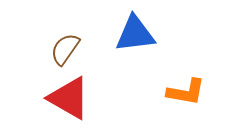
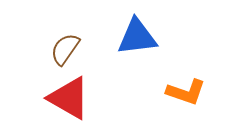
blue triangle: moved 2 px right, 3 px down
orange L-shape: rotated 9 degrees clockwise
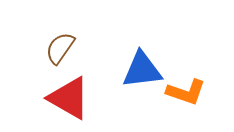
blue triangle: moved 5 px right, 33 px down
brown semicircle: moved 5 px left, 1 px up
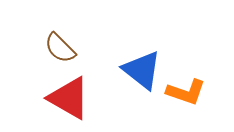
brown semicircle: rotated 80 degrees counterclockwise
blue triangle: rotated 45 degrees clockwise
